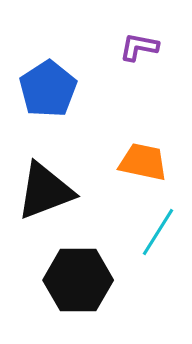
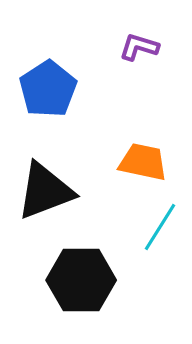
purple L-shape: rotated 6 degrees clockwise
cyan line: moved 2 px right, 5 px up
black hexagon: moved 3 px right
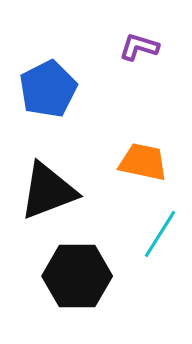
blue pentagon: rotated 6 degrees clockwise
black triangle: moved 3 px right
cyan line: moved 7 px down
black hexagon: moved 4 px left, 4 px up
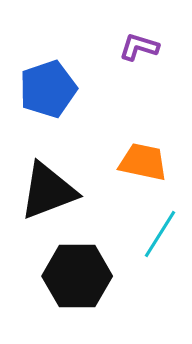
blue pentagon: rotated 8 degrees clockwise
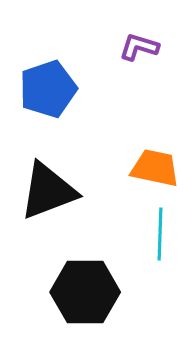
orange trapezoid: moved 12 px right, 6 px down
cyan line: rotated 30 degrees counterclockwise
black hexagon: moved 8 px right, 16 px down
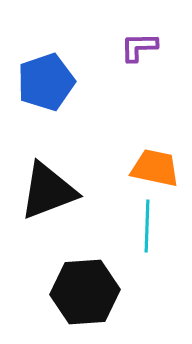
purple L-shape: rotated 18 degrees counterclockwise
blue pentagon: moved 2 px left, 7 px up
cyan line: moved 13 px left, 8 px up
black hexagon: rotated 4 degrees counterclockwise
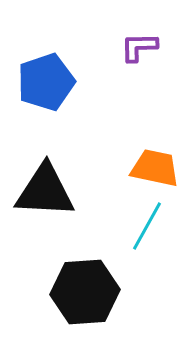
black triangle: moved 3 px left; rotated 24 degrees clockwise
cyan line: rotated 27 degrees clockwise
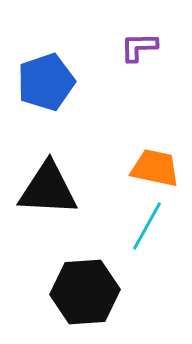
black triangle: moved 3 px right, 2 px up
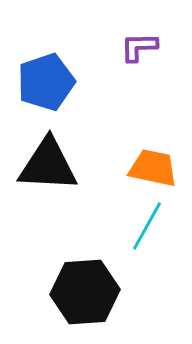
orange trapezoid: moved 2 px left
black triangle: moved 24 px up
